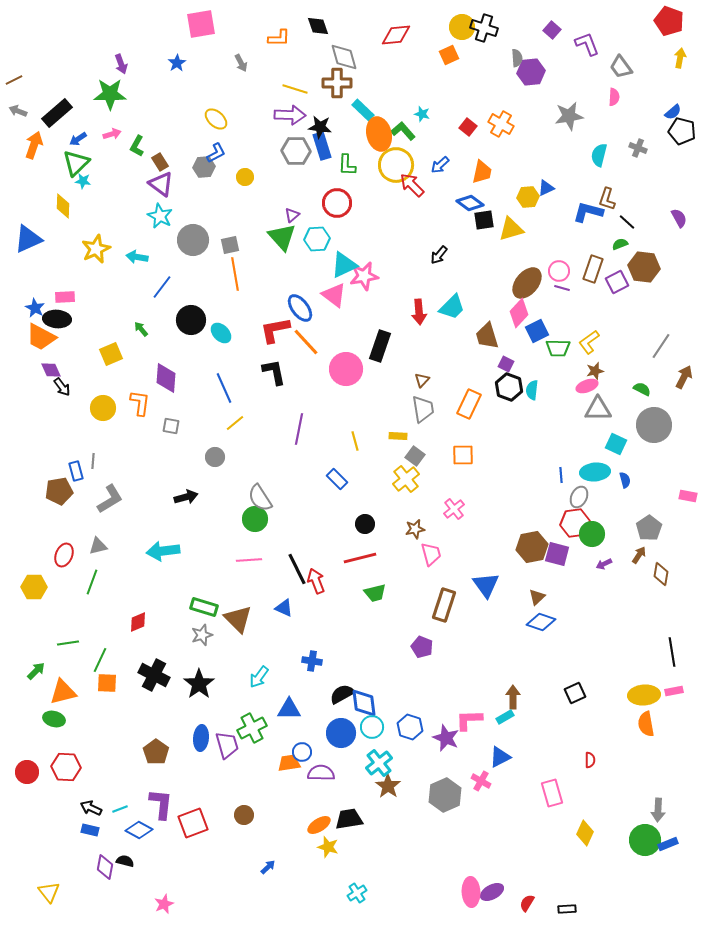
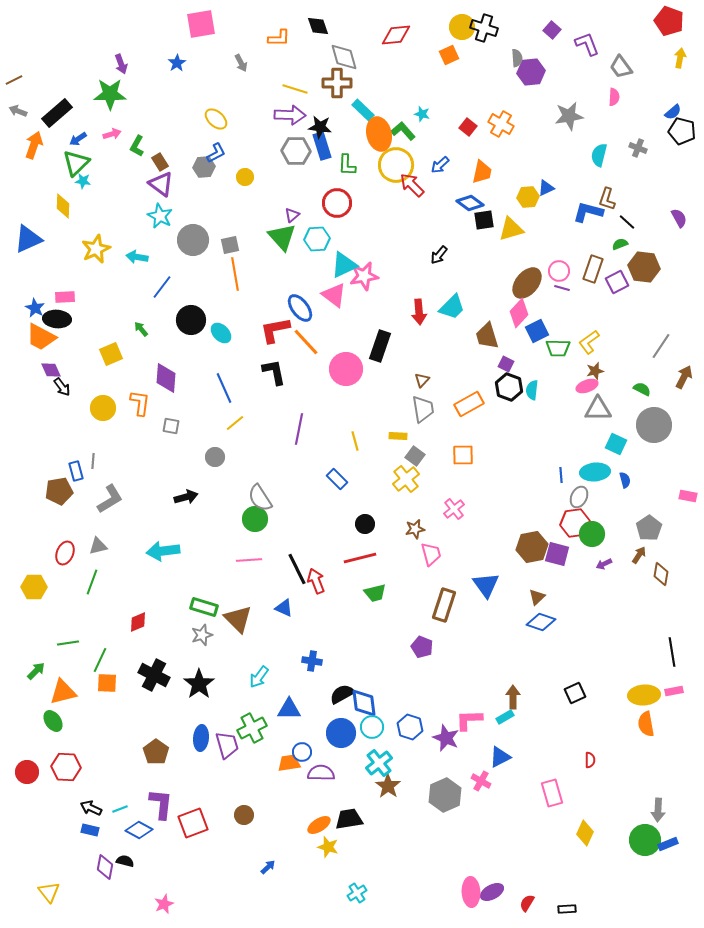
orange rectangle at (469, 404): rotated 36 degrees clockwise
red ellipse at (64, 555): moved 1 px right, 2 px up
green ellipse at (54, 719): moved 1 px left, 2 px down; rotated 40 degrees clockwise
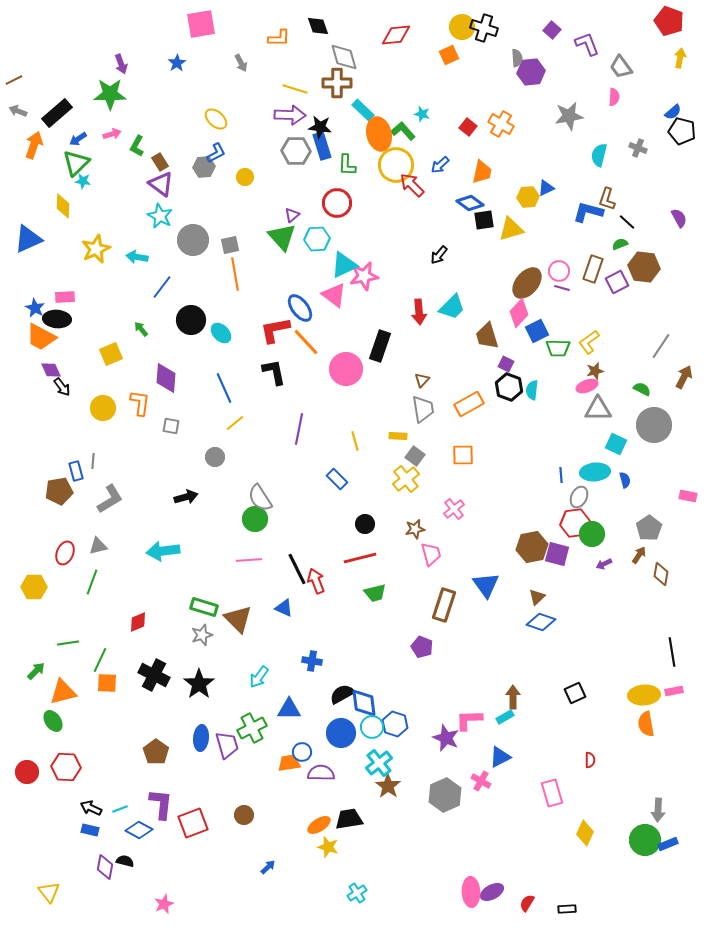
blue hexagon at (410, 727): moved 15 px left, 3 px up
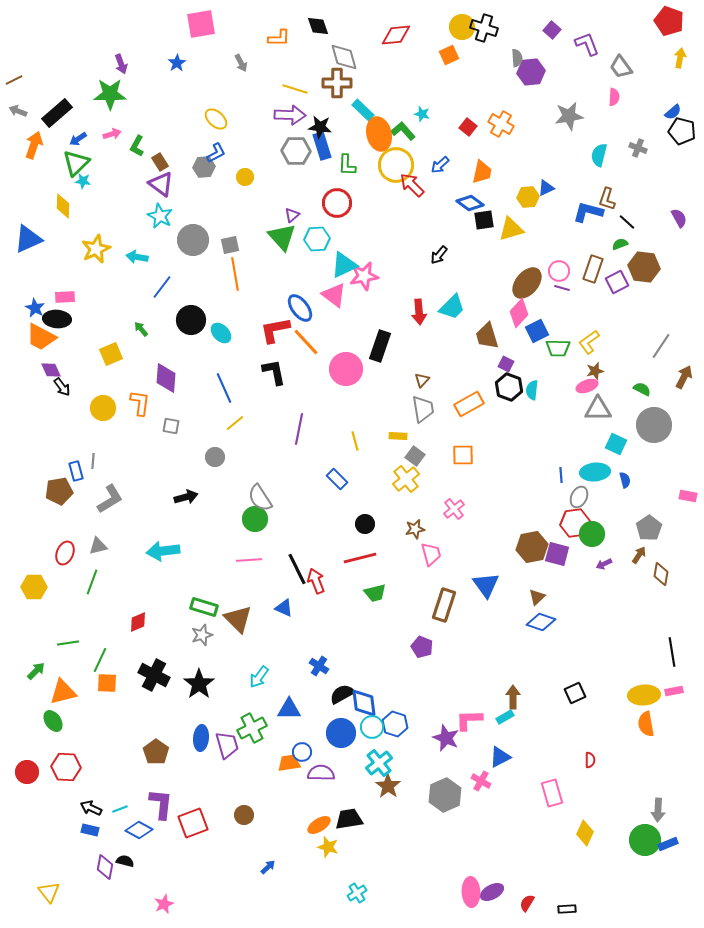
blue cross at (312, 661): moved 7 px right, 5 px down; rotated 24 degrees clockwise
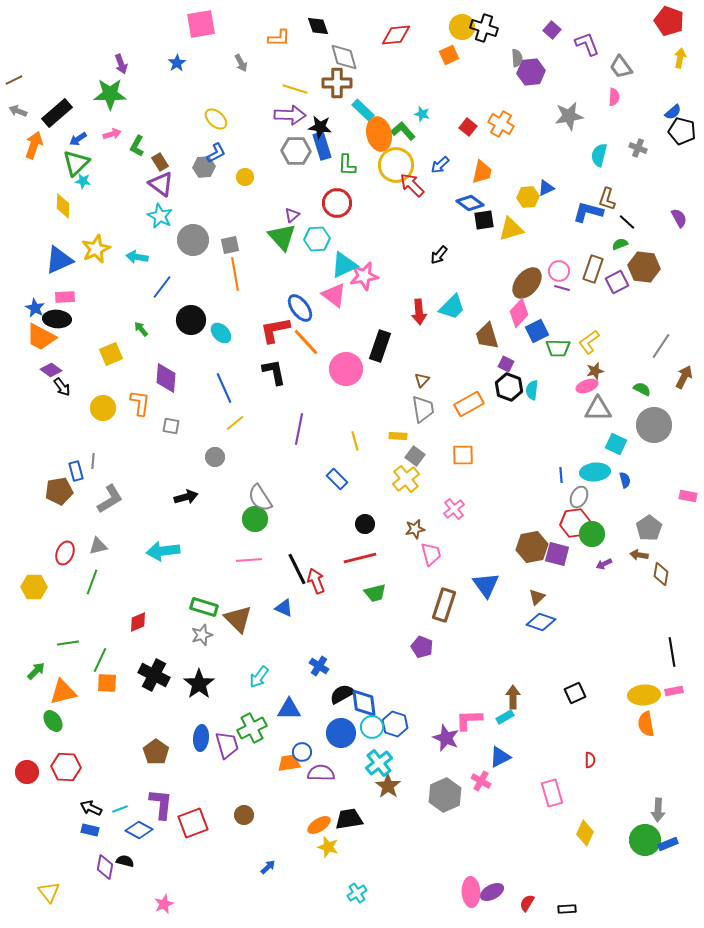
blue triangle at (28, 239): moved 31 px right, 21 px down
purple diamond at (51, 370): rotated 30 degrees counterclockwise
brown arrow at (639, 555): rotated 114 degrees counterclockwise
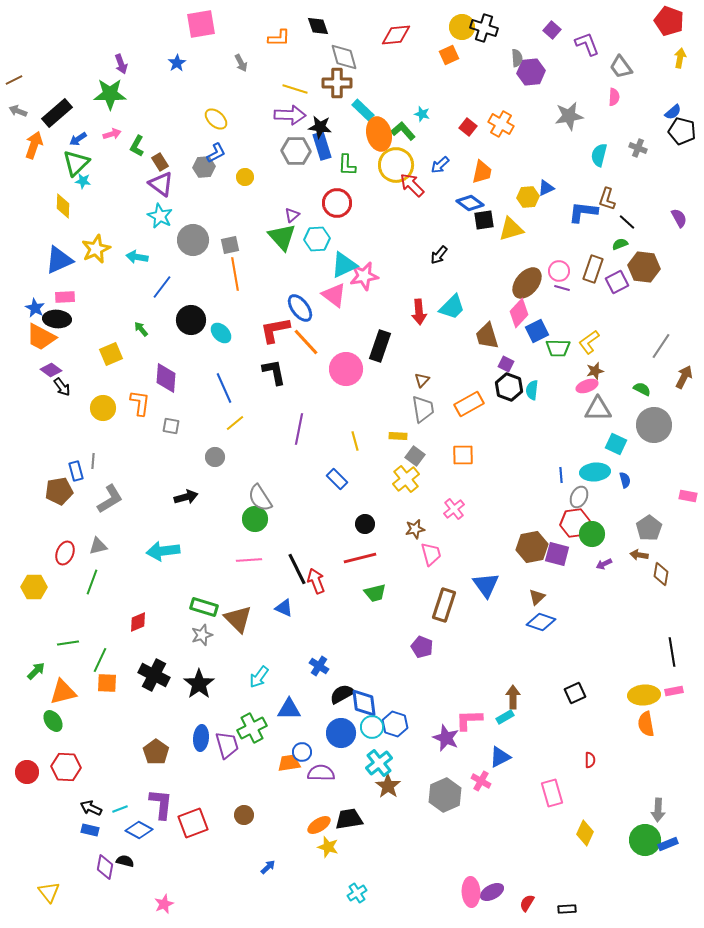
blue L-shape at (588, 212): moved 5 px left; rotated 8 degrees counterclockwise
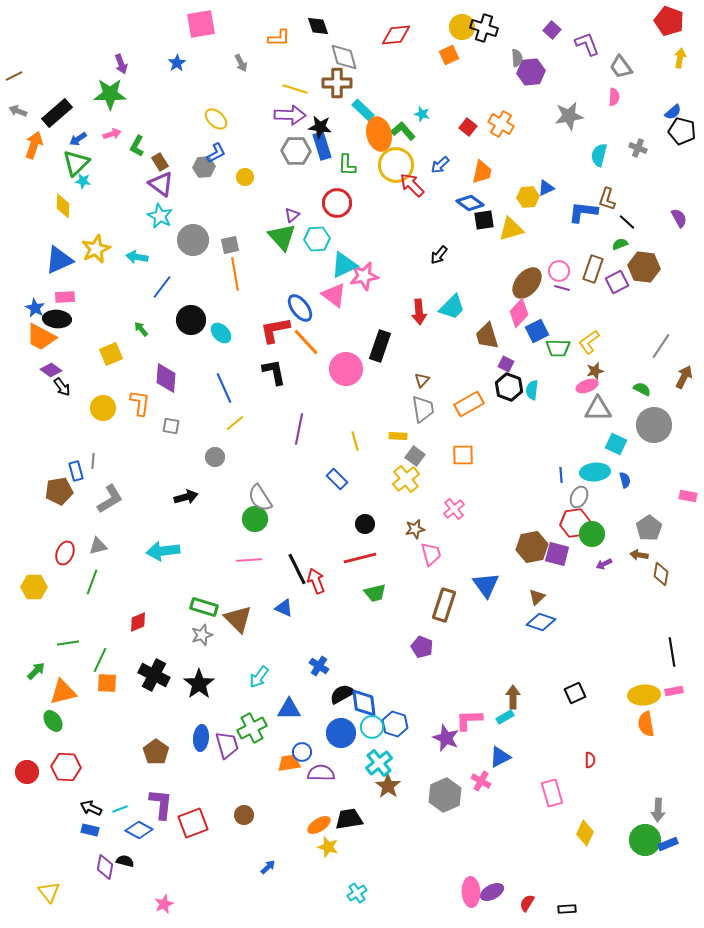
brown line at (14, 80): moved 4 px up
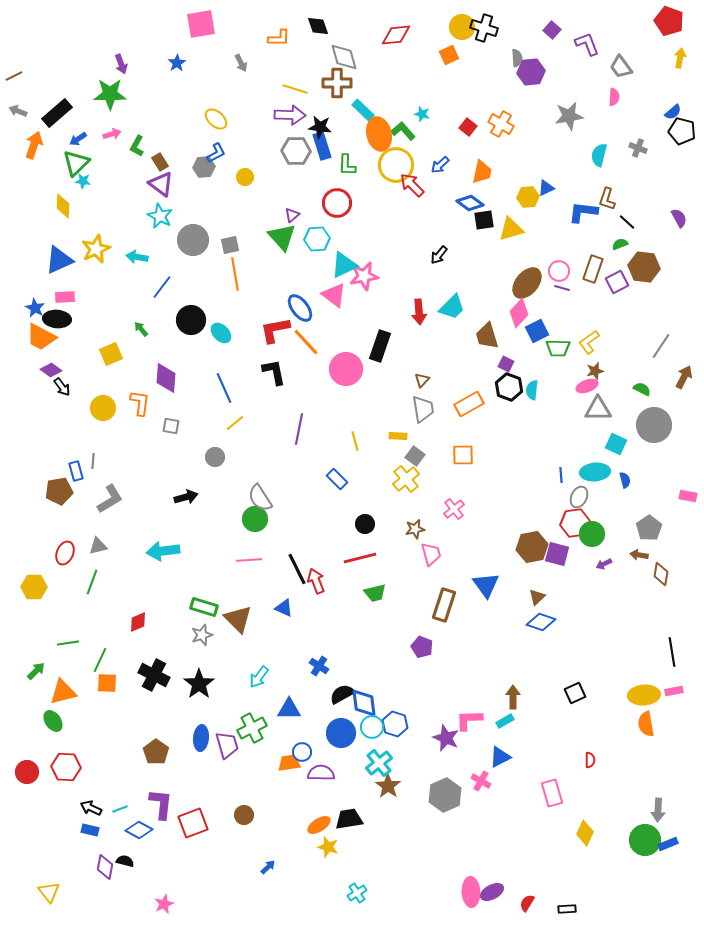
cyan rectangle at (505, 717): moved 4 px down
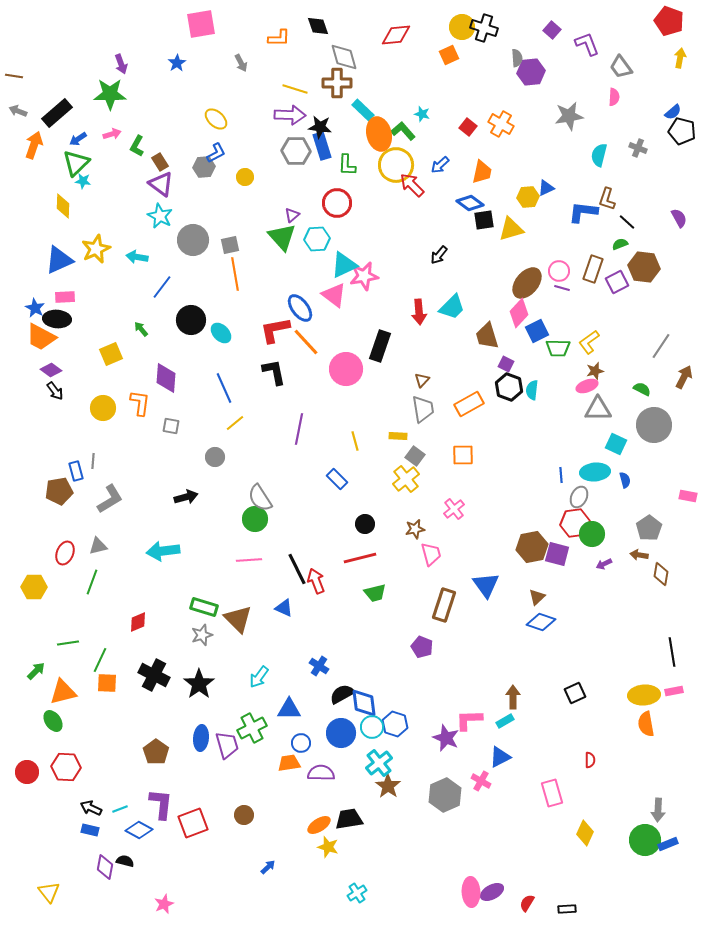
brown line at (14, 76): rotated 36 degrees clockwise
black arrow at (62, 387): moved 7 px left, 4 px down
blue circle at (302, 752): moved 1 px left, 9 px up
